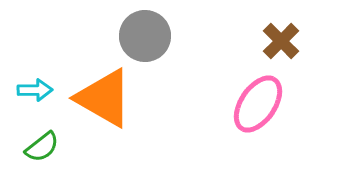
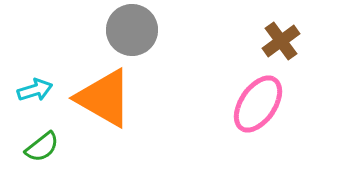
gray circle: moved 13 px left, 6 px up
brown cross: rotated 9 degrees clockwise
cyan arrow: rotated 16 degrees counterclockwise
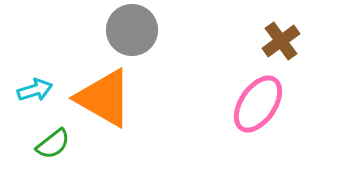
green semicircle: moved 11 px right, 3 px up
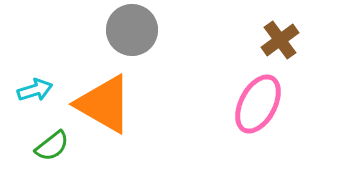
brown cross: moved 1 px left, 1 px up
orange triangle: moved 6 px down
pink ellipse: rotated 6 degrees counterclockwise
green semicircle: moved 1 px left, 2 px down
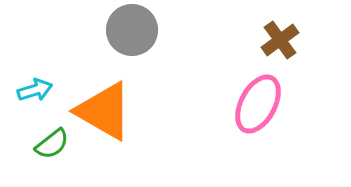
orange triangle: moved 7 px down
green semicircle: moved 2 px up
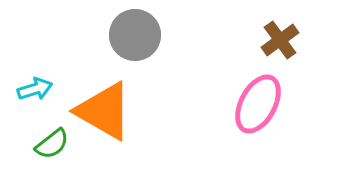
gray circle: moved 3 px right, 5 px down
cyan arrow: moved 1 px up
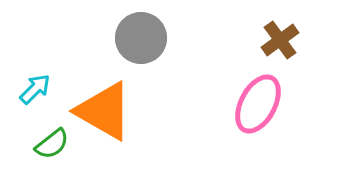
gray circle: moved 6 px right, 3 px down
cyan arrow: rotated 28 degrees counterclockwise
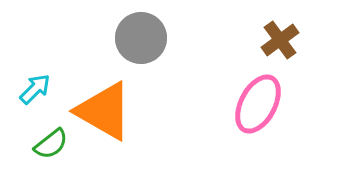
green semicircle: moved 1 px left
